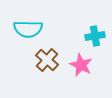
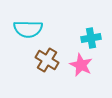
cyan cross: moved 4 px left, 2 px down
brown cross: rotated 10 degrees counterclockwise
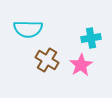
pink star: rotated 15 degrees clockwise
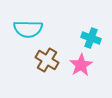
cyan cross: rotated 30 degrees clockwise
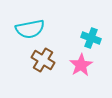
cyan semicircle: moved 2 px right; rotated 12 degrees counterclockwise
brown cross: moved 4 px left
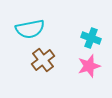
brown cross: rotated 20 degrees clockwise
pink star: moved 8 px right, 1 px down; rotated 15 degrees clockwise
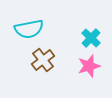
cyan semicircle: moved 1 px left
cyan cross: rotated 24 degrees clockwise
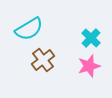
cyan semicircle: rotated 20 degrees counterclockwise
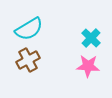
brown cross: moved 15 px left; rotated 10 degrees clockwise
pink star: moved 1 px left; rotated 20 degrees clockwise
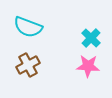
cyan semicircle: moved 1 px left, 2 px up; rotated 52 degrees clockwise
brown cross: moved 5 px down
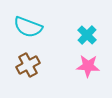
cyan cross: moved 4 px left, 3 px up
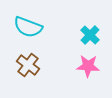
cyan cross: moved 3 px right
brown cross: rotated 25 degrees counterclockwise
